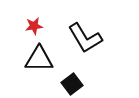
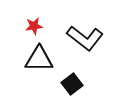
black L-shape: rotated 21 degrees counterclockwise
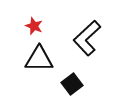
red star: rotated 30 degrees clockwise
black L-shape: moved 2 px right; rotated 99 degrees clockwise
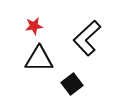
red star: rotated 30 degrees counterclockwise
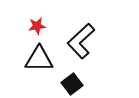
red star: moved 3 px right
black L-shape: moved 6 px left, 3 px down
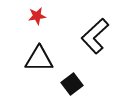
red star: moved 10 px up
black L-shape: moved 14 px right, 5 px up
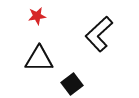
black L-shape: moved 4 px right, 2 px up
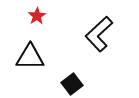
red star: rotated 24 degrees counterclockwise
black triangle: moved 9 px left, 2 px up
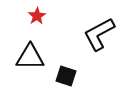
black L-shape: rotated 15 degrees clockwise
black square: moved 6 px left, 8 px up; rotated 35 degrees counterclockwise
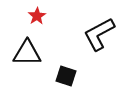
black triangle: moved 3 px left, 4 px up
